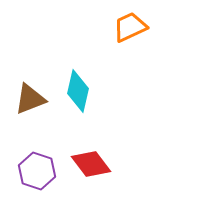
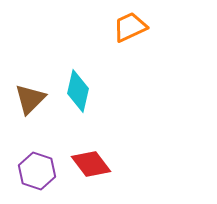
brown triangle: rotated 24 degrees counterclockwise
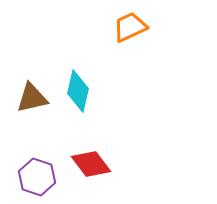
brown triangle: moved 2 px right, 1 px up; rotated 32 degrees clockwise
purple hexagon: moved 6 px down
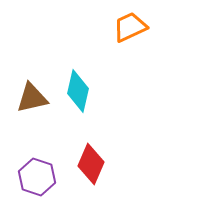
red diamond: rotated 60 degrees clockwise
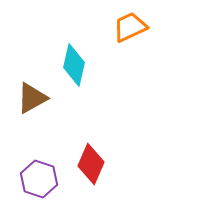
cyan diamond: moved 4 px left, 26 px up
brown triangle: rotated 16 degrees counterclockwise
purple hexagon: moved 2 px right, 2 px down
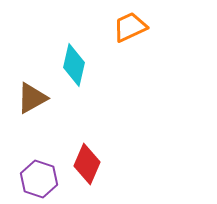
red diamond: moved 4 px left
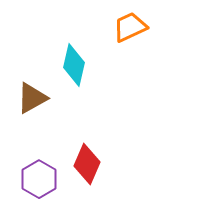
purple hexagon: rotated 12 degrees clockwise
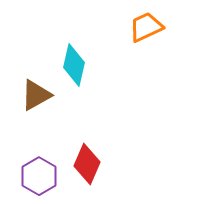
orange trapezoid: moved 16 px right
brown triangle: moved 4 px right, 3 px up
purple hexagon: moved 3 px up
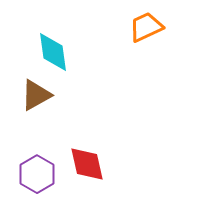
cyan diamond: moved 21 px left, 13 px up; rotated 21 degrees counterclockwise
red diamond: rotated 36 degrees counterclockwise
purple hexagon: moved 2 px left, 2 px up
